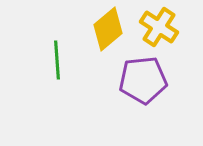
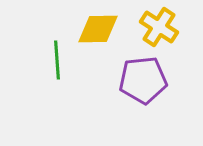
yellow diamond: moved 10 px left; rotated 39 degrees clockwise
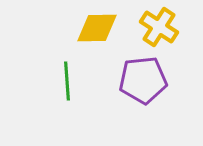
yellow diamond: moved 1 px left, 1 px up
green line: moved 10 px right, 21 px down
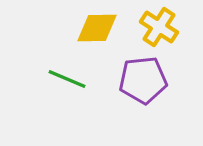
green line: moved 2 px up; rotated 63 degrees counterclockwise
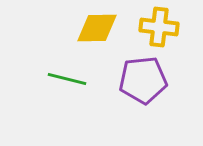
yellow cross: rotated 27 degrees counterclockwise
green line: rotated 9 degrees counterclockwise
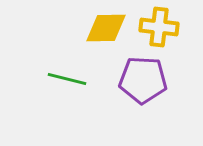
yellow diamond: moved 9 px right
purple pentagon: rotated 9 degrees clockwise
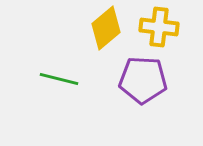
yellow diamond: rotated 39 degrees counterclockwise
green line: moved 8 px left
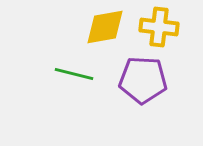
yellow diamond: moved 1 px left, 1 px up; rotated 30 degrees clockwise
green line: moved 15 px right, 5 px up
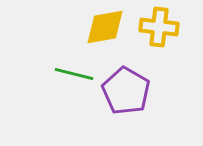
purple pentagon: moved 17 px left, 11 px down; rotated 27 degrees clockwise
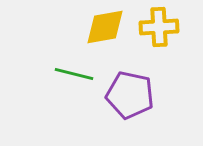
yellow cross: rotated 9 degrees counterclockwise
purple pentagon: moved 4 px right, 4 px down; rotated 18 degrees counterclockwise
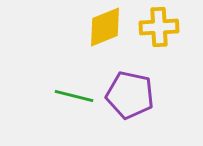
yellow diamond: rotated 12 degrees counterclockwise
green line: moved 22 px down
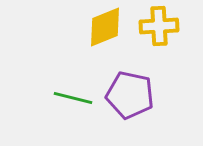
yellow cross: moved 1 px up
green line: moved 1 px left, 2 px down
